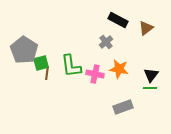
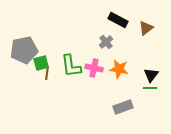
gray pentagon: rotated 28 degrees clockwise
pink cross: moved 1 px left, 6 px up
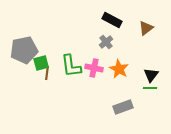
black rectangle: moved 6 px left
orange star: rotated 18 degrees clockwise
